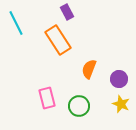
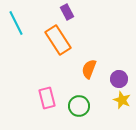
yellow star: moved 1 px right, 4 px up
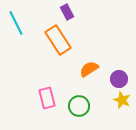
orange semicircle: rotated 36 degrees clockwise
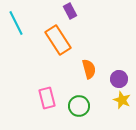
purple rectangle: moved 3 px right, 1 px up
orange semicircle: rotated 108 degrees clockwise
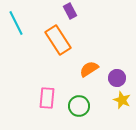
orange semicircle: rotated 108 degrees counterclockwise
purple circle: moved 2 px left, 1 px up
pink rectangle: rotated 20 degrees clockwise
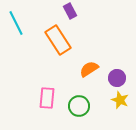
yellow star: moved 2 px left
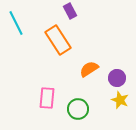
green circle: moved 1 px left, 3 px down
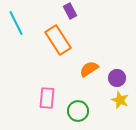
green circle: moved 2 px down
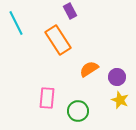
purple circle: moved 1 px up
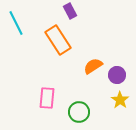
orange semicircle: moved 4 px right, 3 px up
purple circle: moved 2 px up
yellow star: rotated 12 degrees clockwise
green circle: moved 1 px right, 1 px down
